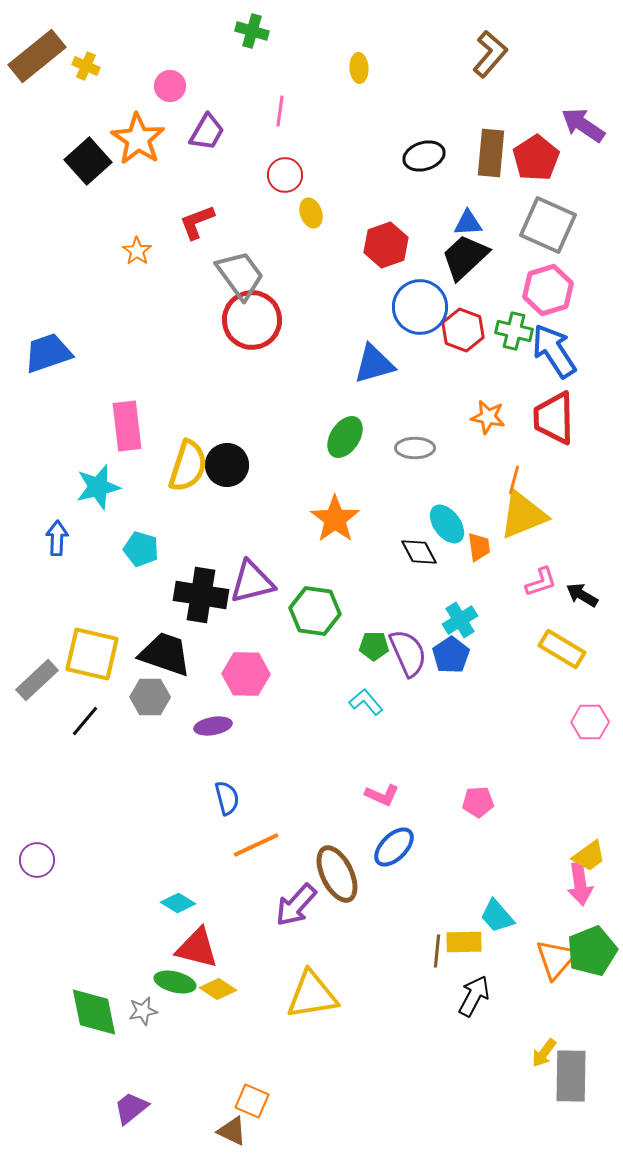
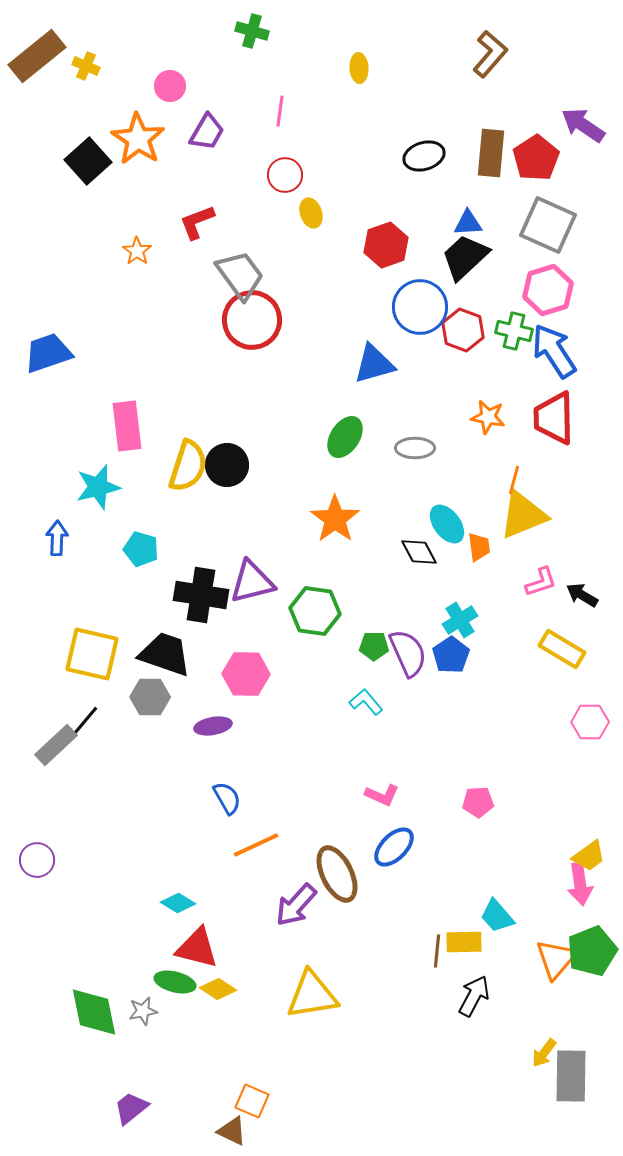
gray rectangle at (37, 680): moved 19 px right, 65 px down
blue semicircle at (227, 798): rotated 16 degrees counterclockwise
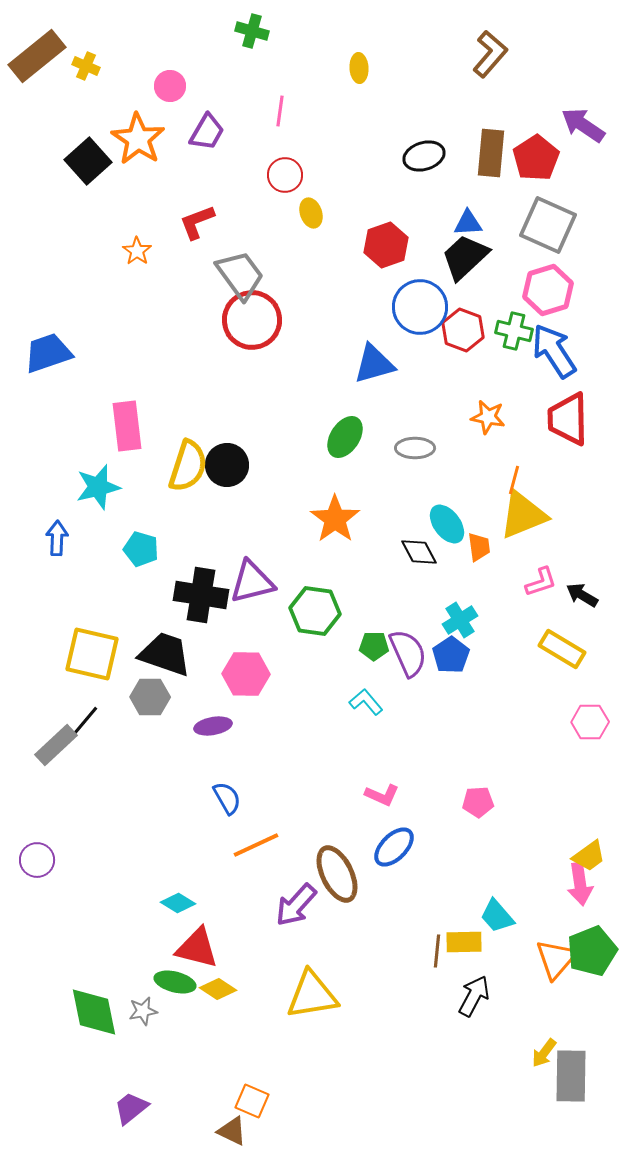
red trapezoid at (554, 418): moved 14 px right, 1 px down
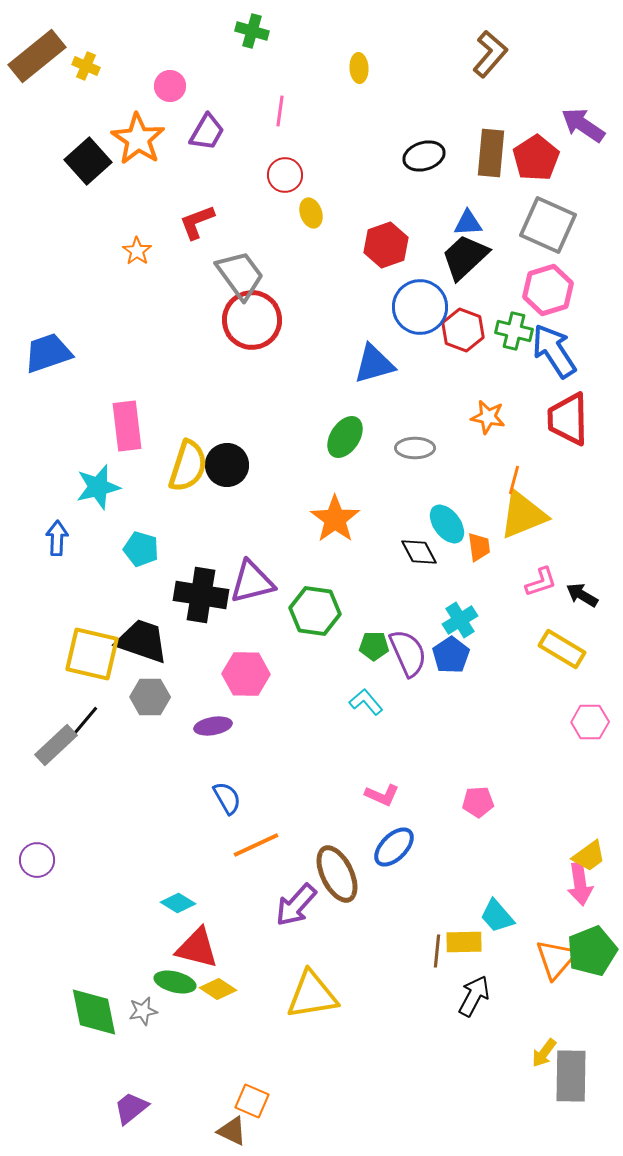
black trapezoid at (165, 654): moved 23 px left, 13 px up
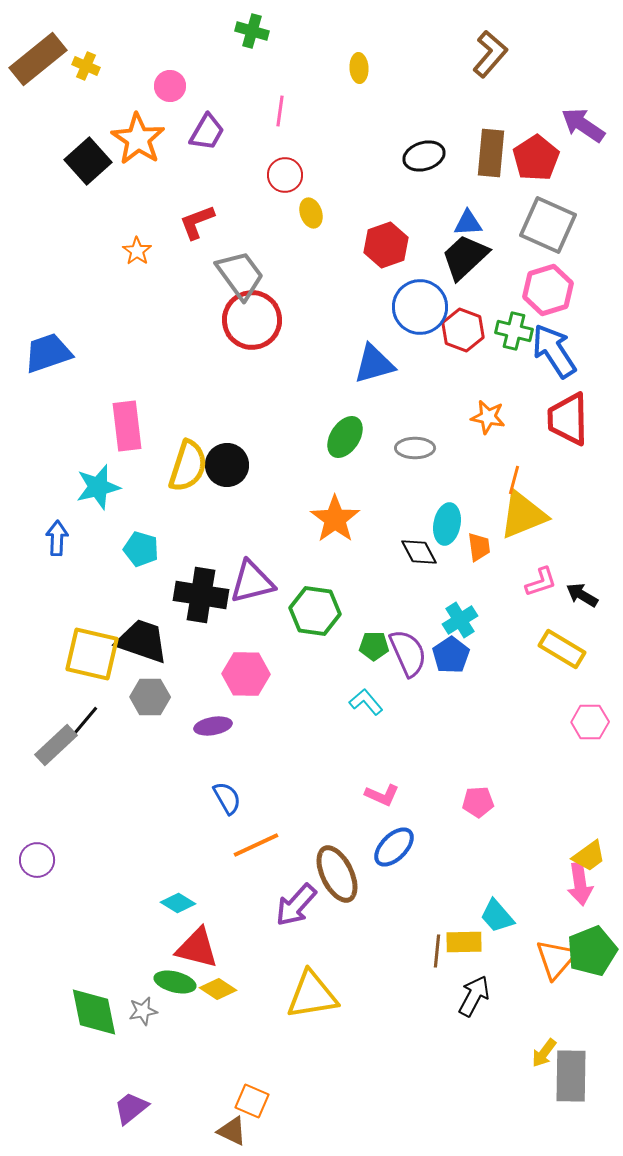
brown rectangle at (37, 56): moved 1 px right, 3 px down
cyan ellipse at (447, 524): rotated 48 degrees clockwise
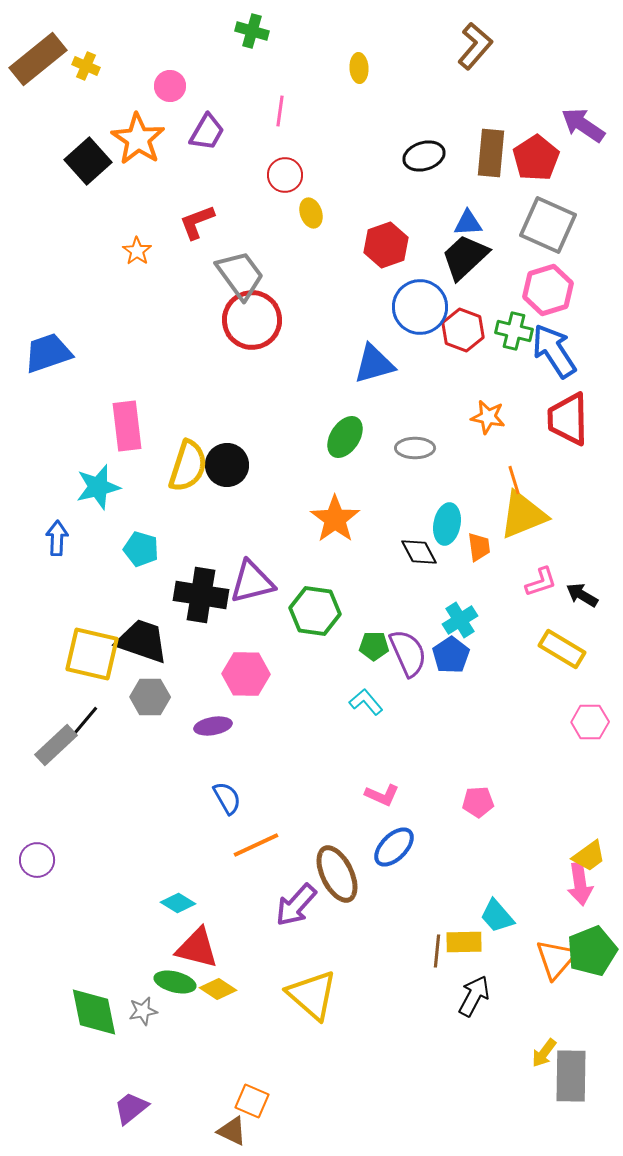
brown L-shape at (490, 54): moved 15 px left, 8 px up
orange line at (514, 480): rotated 32 degrees counterclockwise
yellow triangle at (312, 995): rotated 50 degrees clockwise
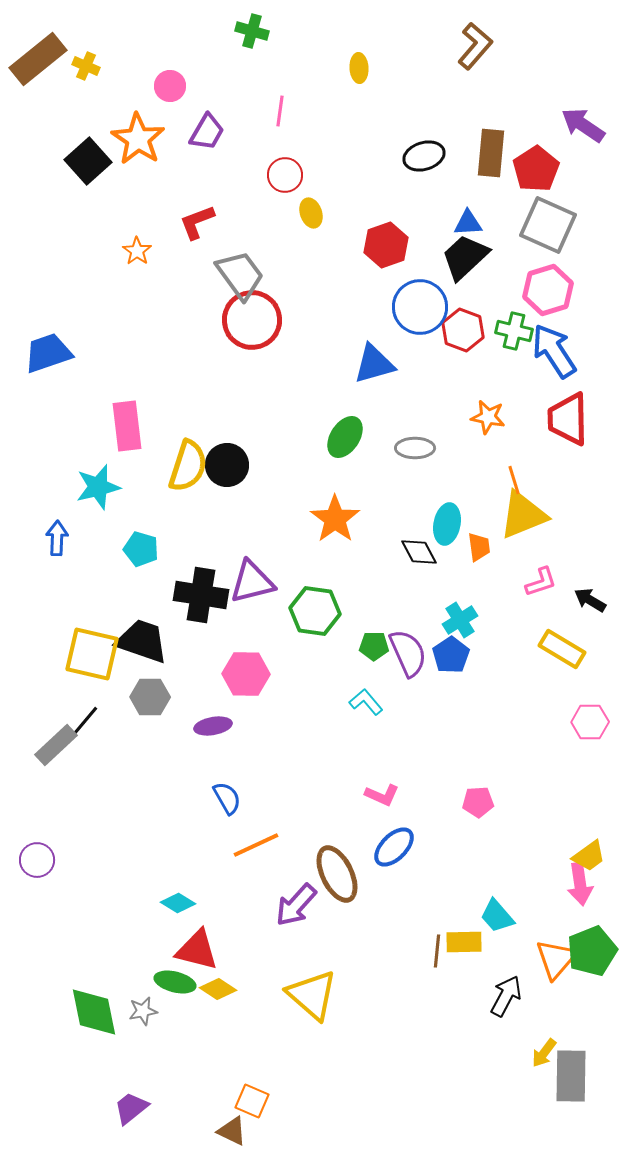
red pentagon at (536, 158): moved 11 px down
black arrow at (582, 595): moved 8 px right, 5 px down
red triangle at (197, 948): moved 2 px down
black arrow at (474, 996): moved 32 px right
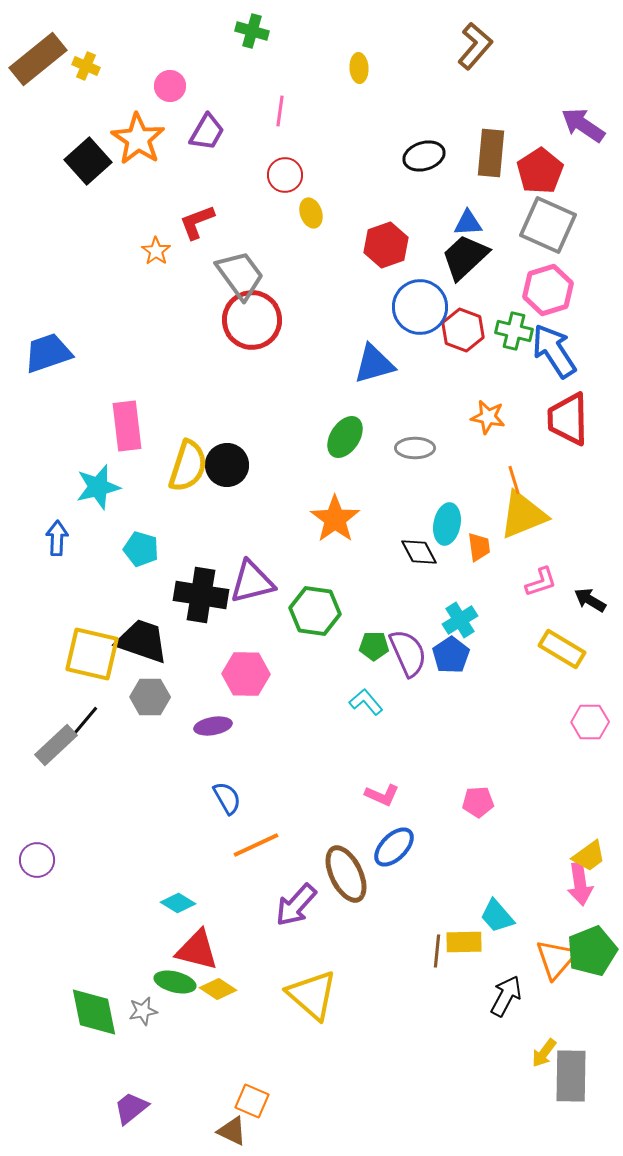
red pentagon at (536, 169): moved 4 px right, 2 px down
orange star at (137, 251): moved 19 px right
brown ellipse at (337, 874): moved 9 px right
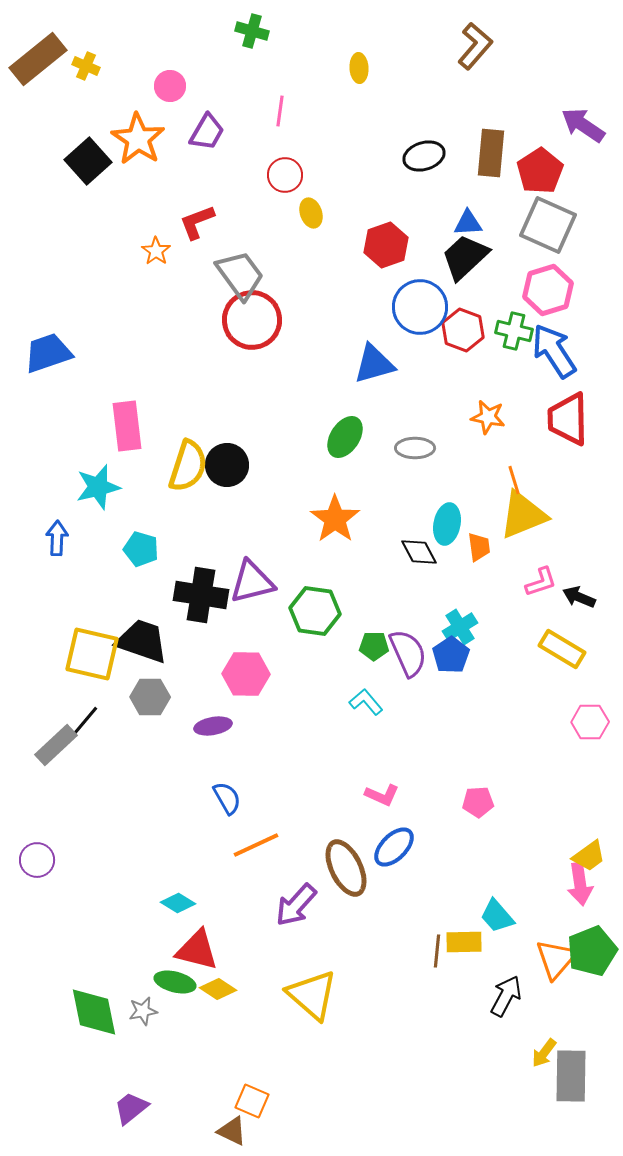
black arrow at (590, 600): moved 11 px left, 3 px up; rotated 8 degrees counterclockwise
cyan cross at (460, 620): moved 7 px down
brown ellipse at (346, 874): moved 6 px up
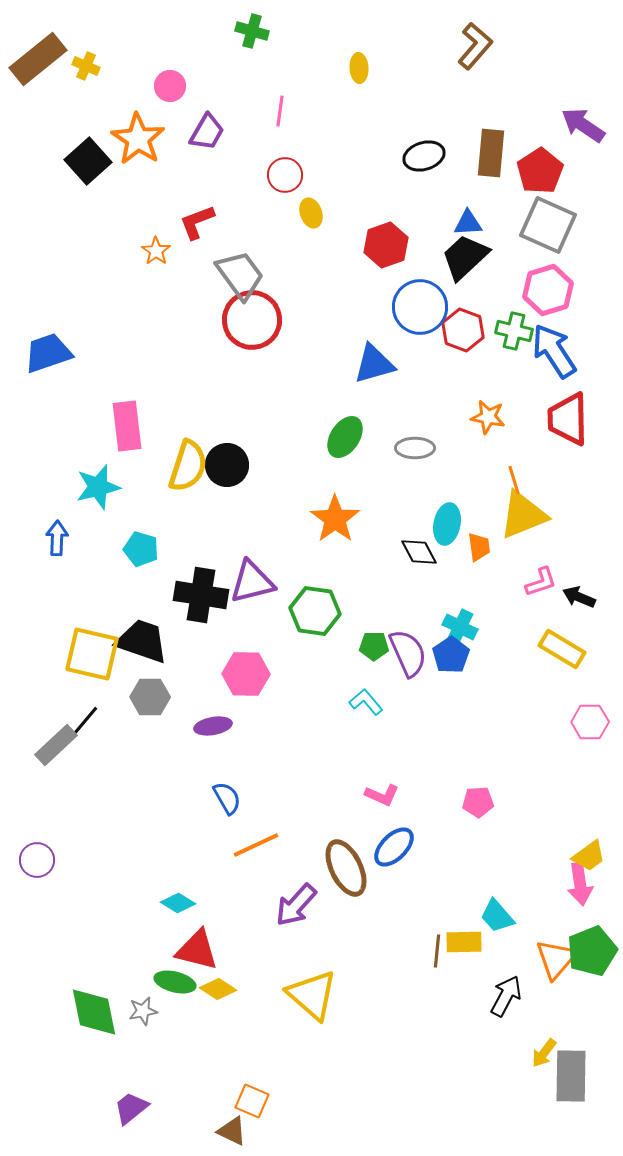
cyan cross at (460, 627): rotated 32 degrees counterclockwise
